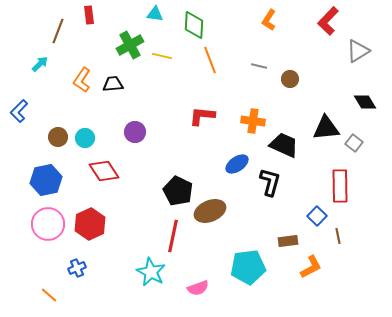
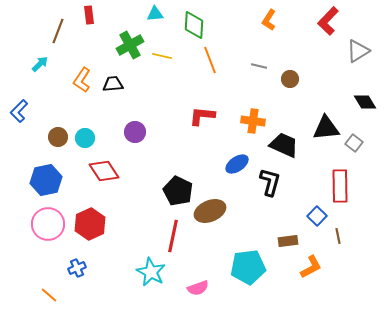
cyan triangle at (155, 14): rotated 12 degrees counterclockwise
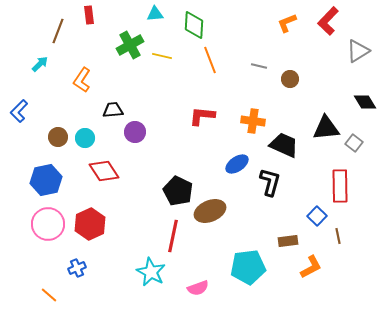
orange L-shape at (269, 20): moved 18 px right, 3 px down; rotated 35 degrees clockwise
black trapezoid at (113, 84): moved 26 px down
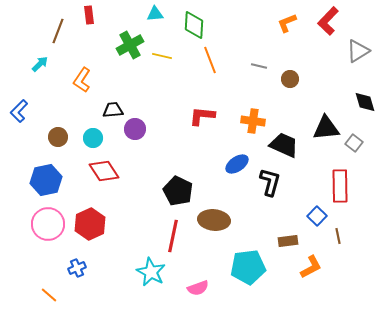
black diamond at (365, 102): rotated 15 degrees clockwise
purple circle at (135, 132): moved 3 px up
cyan circle at (85, 138): moved 8 px right
brown ellipse at (210, 211): moved 4 px right, 9 px down; rotated 28 degrees clockwise
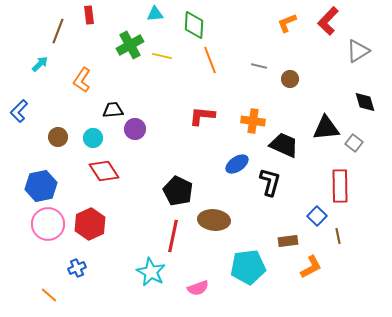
blue hexagon at (46, 180): moved 5 px left, 6 px down
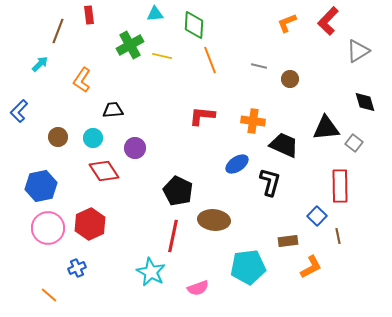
purple circle at (135, 129): moved 19 px down
pink circle at (48, 224): moved 4 px down
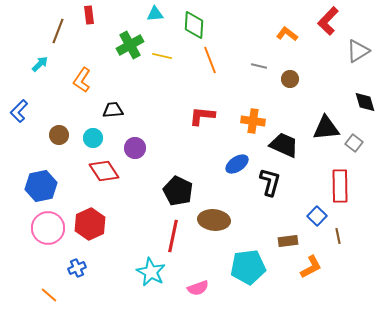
orange L-shape at (287, 23): moved 11 px down; rotated 60 degrees clockwise
brown circle at (58, 137): moved 1 px right, 2 px up
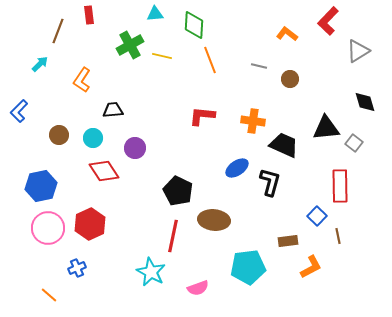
blue ellipse at (237, 164): moved 4 px down
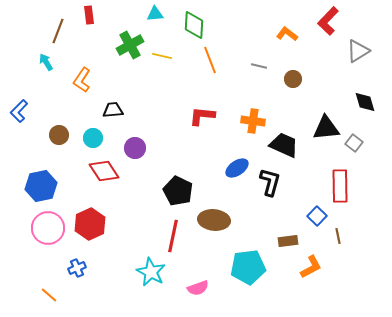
cyan arrow at (40, 64): moved 6 px right, 2 px up; rotated 78 degrees counterclockwise
brown circle at (290, 79): moved 3 px right
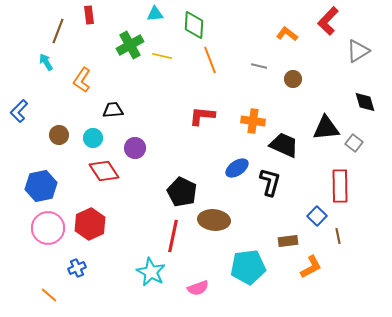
black pentagon at (178, 191): moved 4 px right, 1 px down
